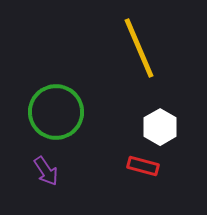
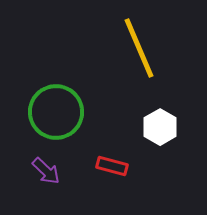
red rectangle: moved 31 px left
purple arrow: rotated 12 degrees counterclockwise
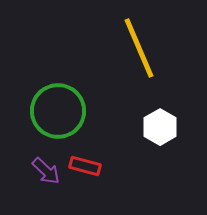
green circle: moved 2 px right, 1 px up
red rectangle: moved 27 px left
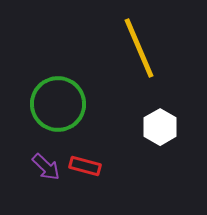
green circle: moved 7 px up
purple arrow: moved 4 px up
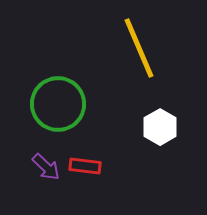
red rectangle: rotated 8 degrees counterclockwise
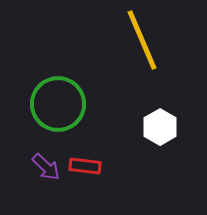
yellow line: moved 3 px right, 8 px up
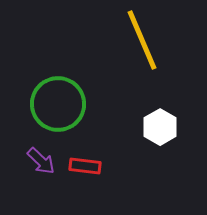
purple arrow: moved 5 px left, 6 px up
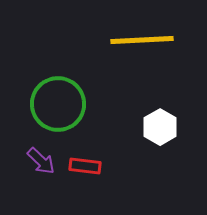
yellow line: rotated 70 degrees counterclockwise
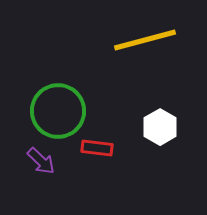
yellow line: moved 3 px right; rotated 12 degrees counterclockwise
green circle: moved 7 px down
red rectangle: moved 12 px right, 18 px up
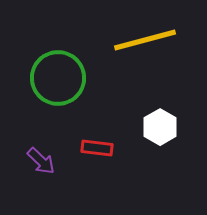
green circle: moved 33 px up
